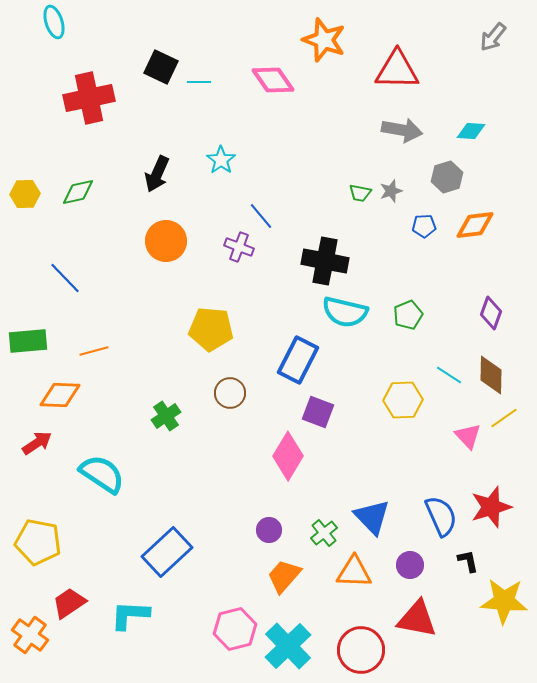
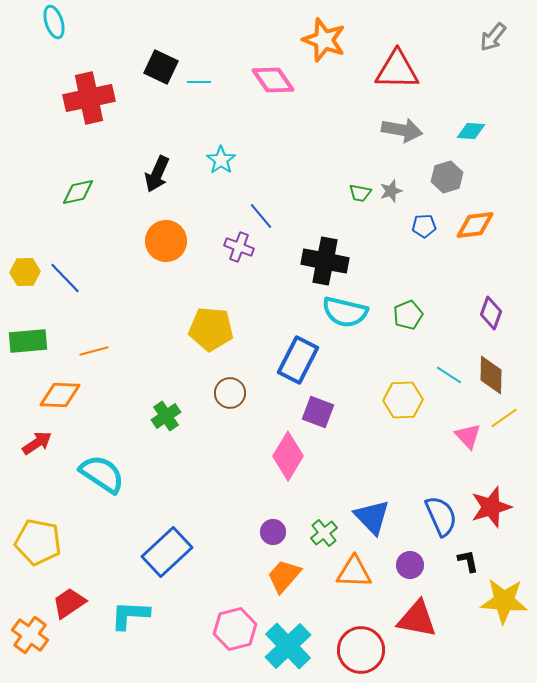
yellow hexagon at (25, 194): moved 78 px down
purple circle at (269, 530): moved 4 px right, 2 px down
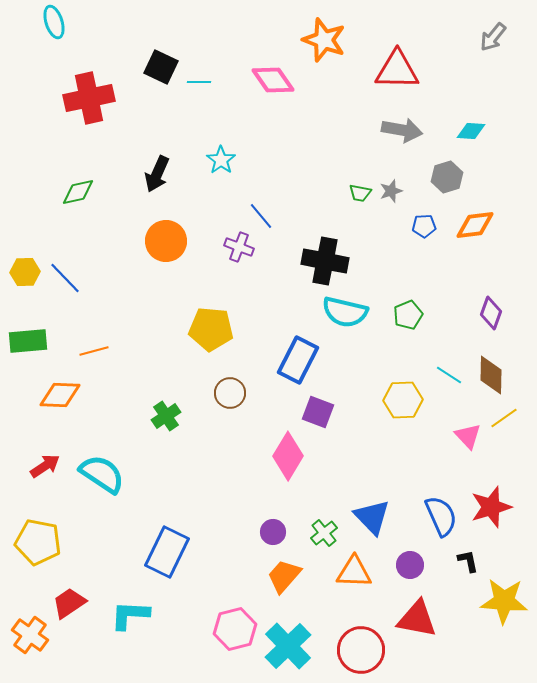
red arrow at (37, 443): moved 8 px right, 23 px down
blue rectangle at (167, 552): rotated 21 degrees counterclockwise
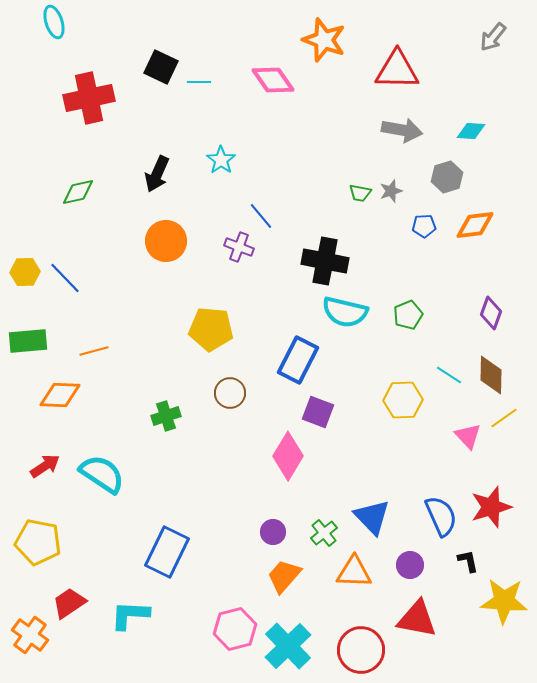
green cross at (166, 416): rotated 16 degrees clockwise
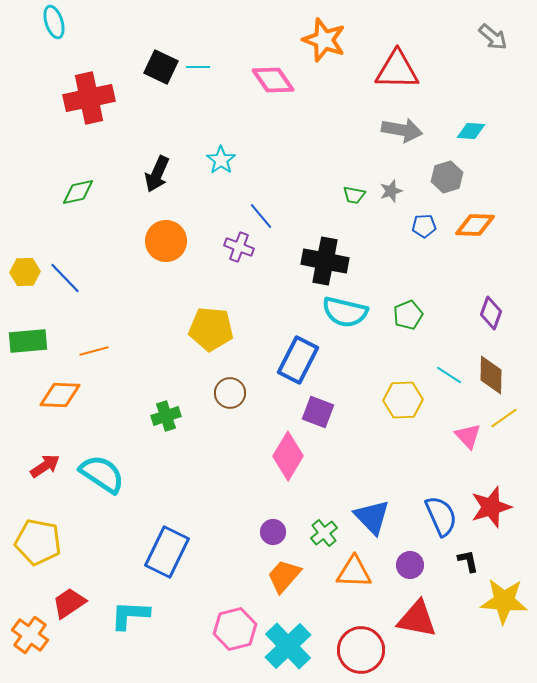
gray arrow at (493, 37): rotated 88 degrees counterclockwise
cyan line at (199, 82): moved 1 px left, 15 px up
green trapezoid at (360, 193): moved 6 px left, 2 px down
orange diamond at (475, 225): rotated 9 degrees clockwise
